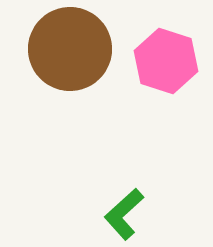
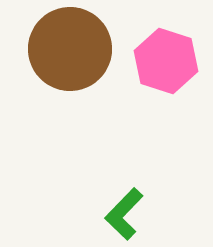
green L-shape: rotated 4 degrees counterclockwise
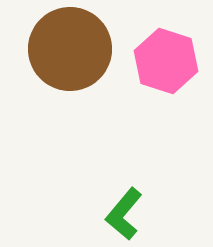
green L-shape: rotated 4 degrees counterclockwise
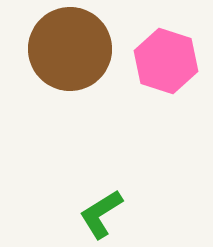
green L-shape: moved 23 px left; rotated 18 degrees clockwise
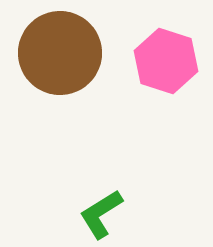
brown circle: moved 10 px left, 4 px down
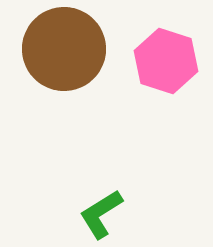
brown circle: moved 4 px right, 4 px up
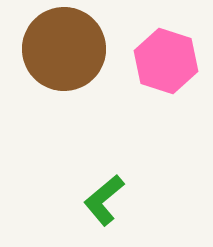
green L-shape: moved 3 px right, 14 px up; rotated 8 degrees counterclockwise
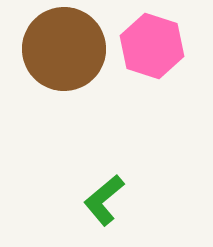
pink hexagon: moved 14 px left, 15 px up
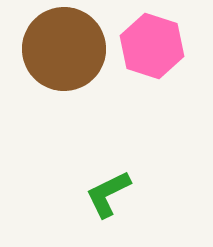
green L-shape: moved 4 px right, 6 px up; rotated 14 degrees clockwise
